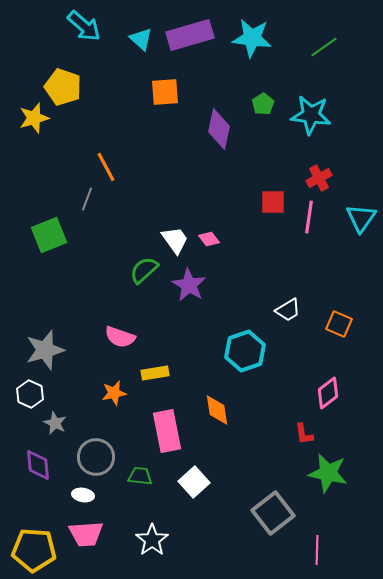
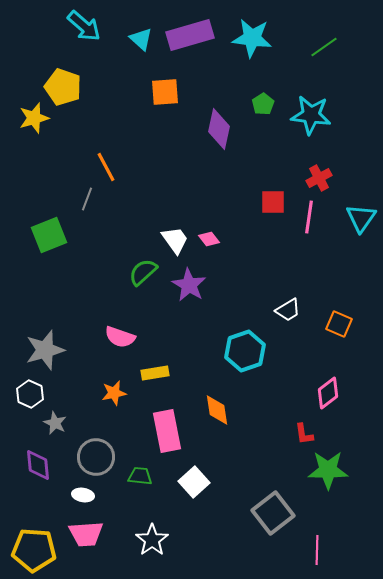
green semicircle at (144, 270): moved 1 px left, 2 px down
green star at (328, 473): moved 3 px up; rotated 12 degrees counterclockwise
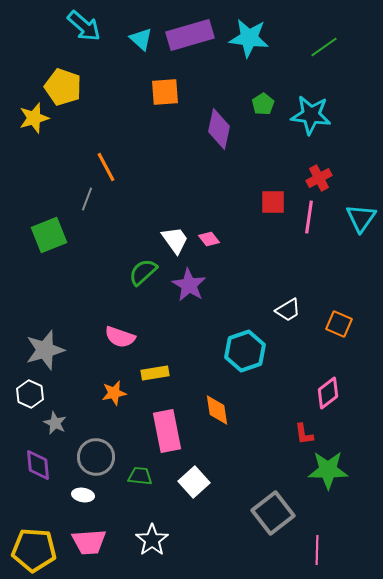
cyan star at (252, 38): moved 3 px left
pink trapezoid at (86, 534): moved 3 px right, 8 px down
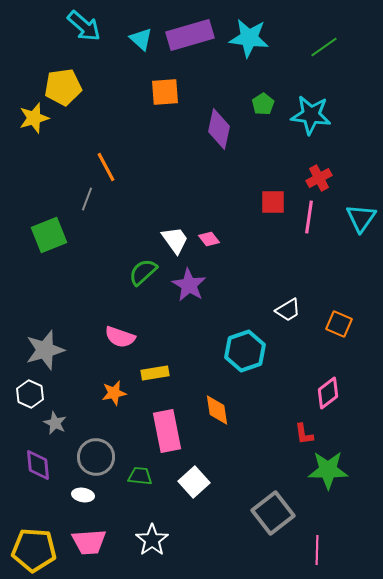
yellow pentagon at (63, 87): rotated 27 degrees counterclockwise
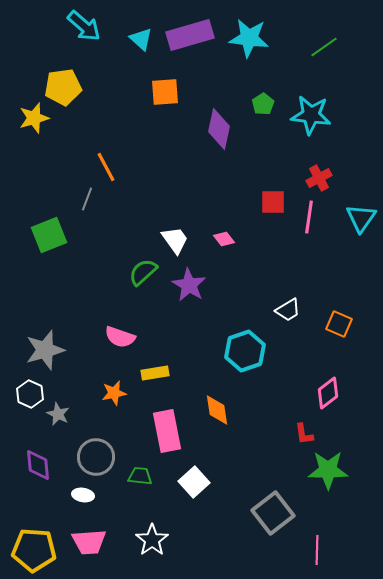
pink diamond at (209, 239): moved 15 px right
gray star at (55, 423): moved 3 px right, 9 px up
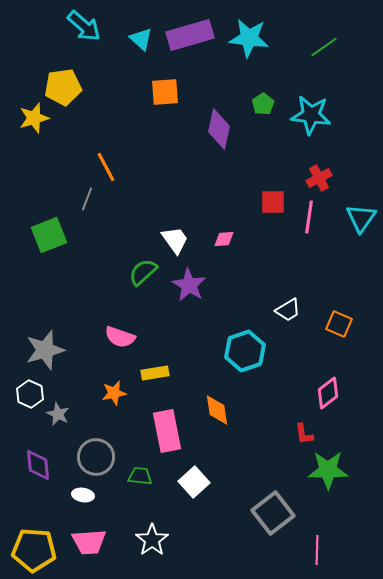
pink diamond at (224, 239): rotated 55 degrees counterclockwise
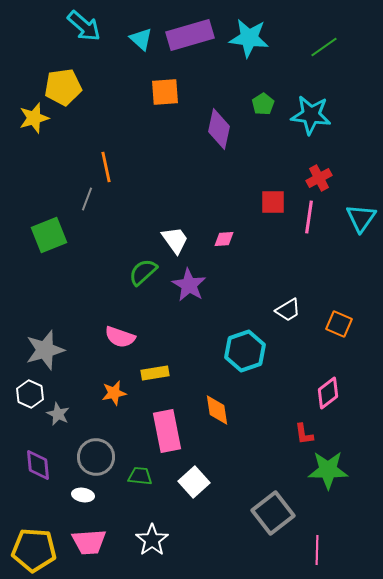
orange line at (106, 167): rotated 16 degrees clockwise
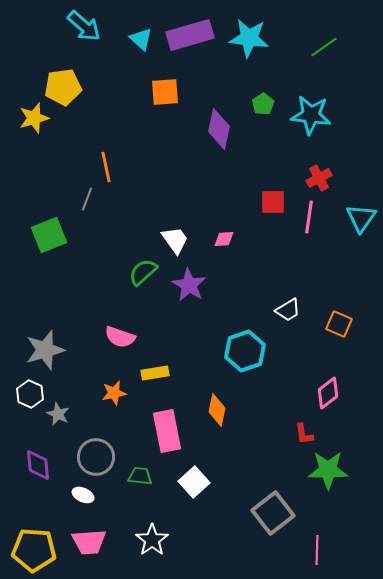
orange diamond at (217, 410): rotated 20 degrees clockwise
white ellipse at (83, 495): rotated 15 degrees clockwise
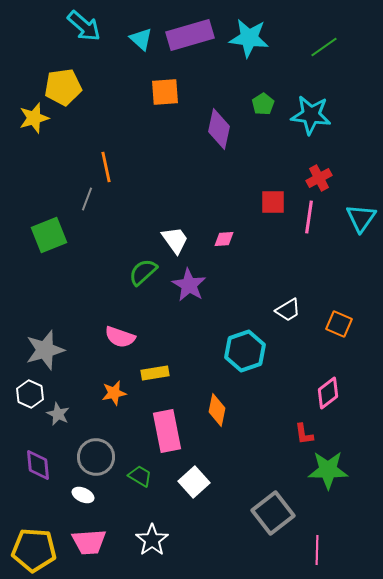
green trapezoid at (140, 476): rotated 25 degrees clockwise
